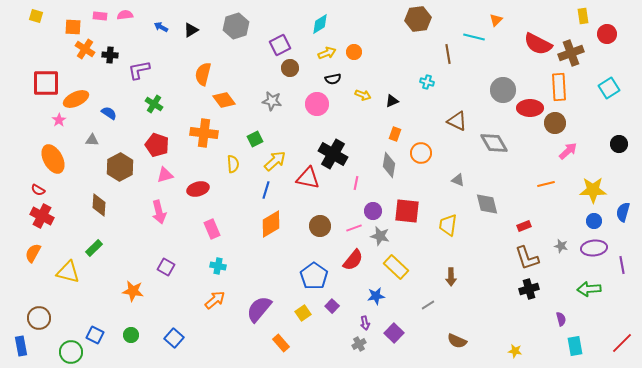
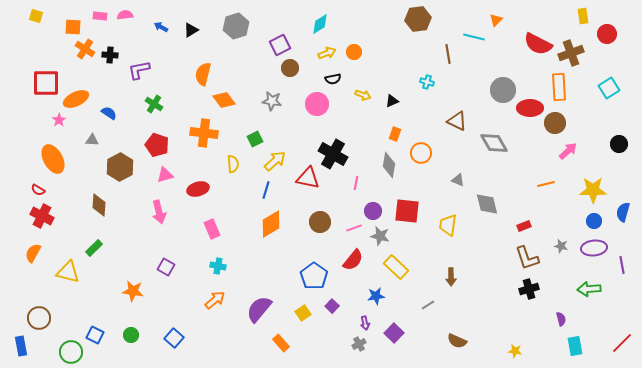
brown circle at (320, 226): moved 4 px up
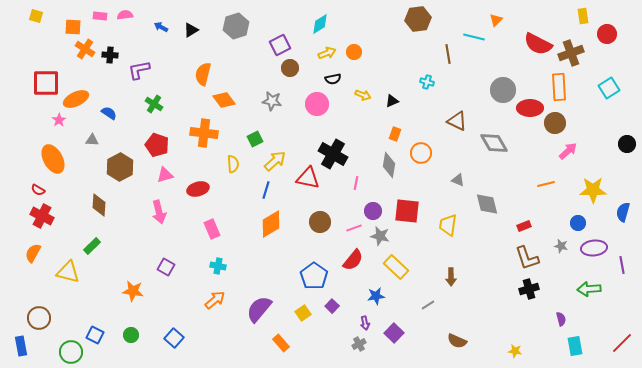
black circle at (619, 144): moved 8 px right
blue circle at (594, 221): moved 16 px left, 2 px down
green rectangle at (94, 248): moved 2 px left, 2 px up
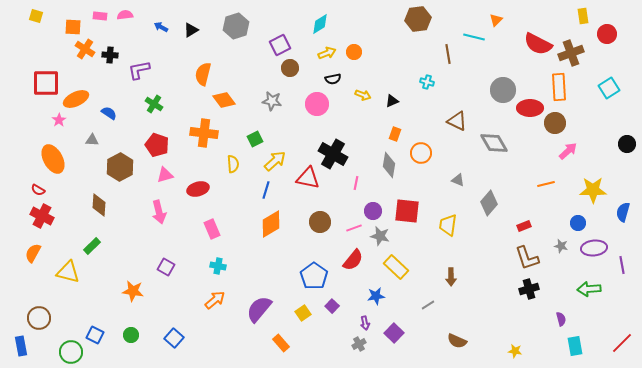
gray diamond at (487, 204): moved 2 px right, 1 px up; rotated 55 degrees clockwise
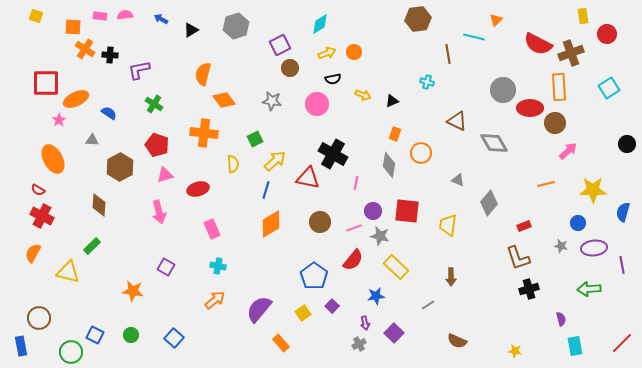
blue arrow at (161, 27): moved 8 px up
brown L-shape at (527, 258): moved 9 px left
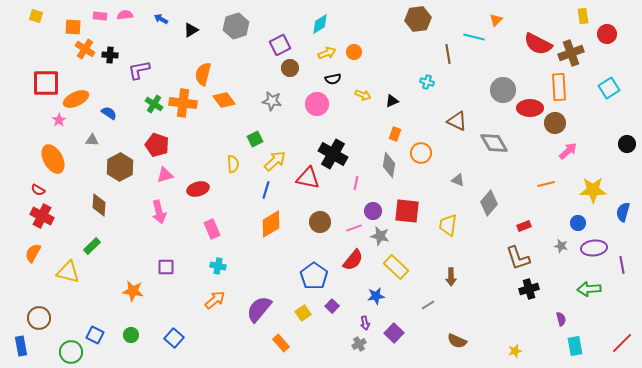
orange cross at (204, 133): moved 21 px left, 30 px up
purple square at (166, 267): rotated 30 degrees counterclockwise
yellow star at (515, 351): rotated 24 degrees counterclockwise
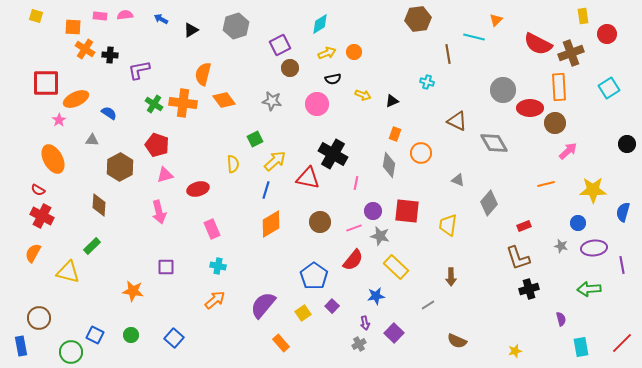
purple semicircle at (259, 309): moved 4 px right, 4 px up
cyan rectangle at (575, 346): moved 6 px right, 1 px down
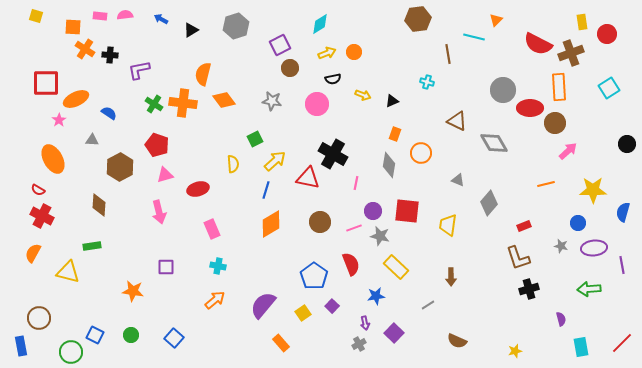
yellow rectangle at (583, 16): moved 1 px left, 6 px down
green rectangle at (92, 246): rotated 36 degrees clockwise
red semicircle at (353, 260): moved 2 px left, 4 px down; rotated 60 degrees counterclockwise
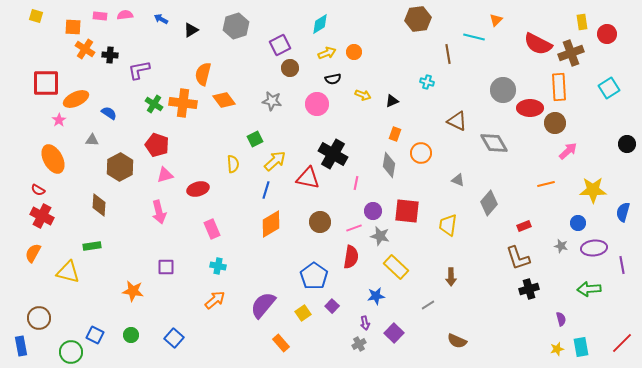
red semicircle at (351, 264): moved 7 px up; rotated 30 degrees clockwise
yellow star at (515, 351): moved 42 px right, 2 px up
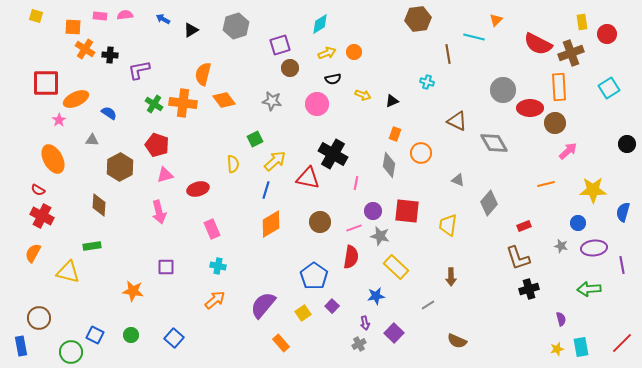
blue arrow at (161, 19): moved 2 px right
purple square at (280, 45): rotated 10 degrees clockwise
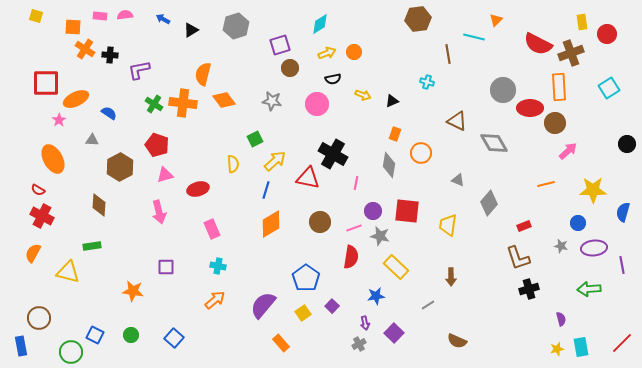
blue pentagon at (314, 276): moved 8 px left, 2 px down
